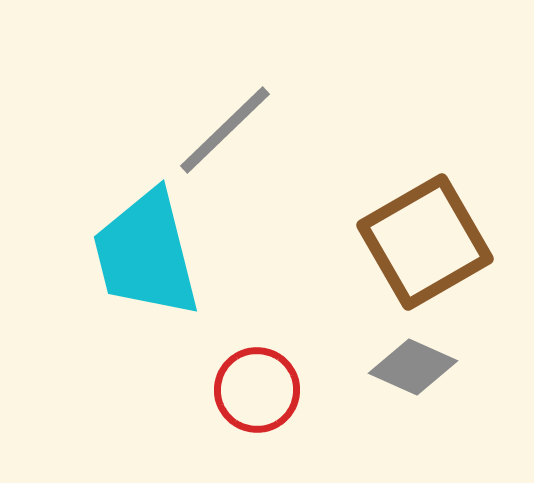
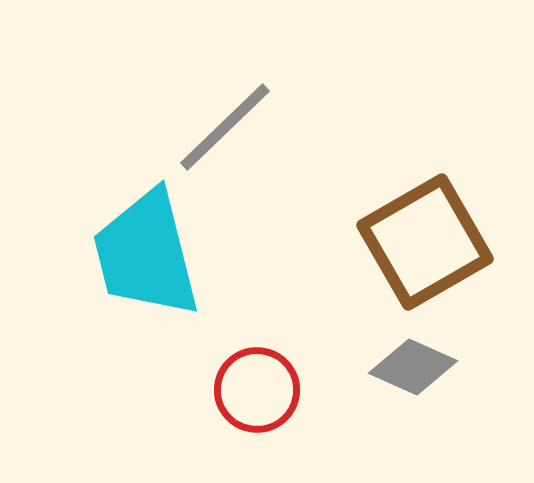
gray line: moved 3 px up
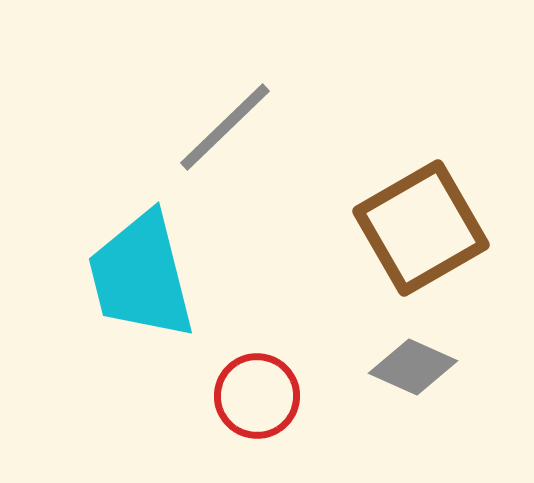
brown square: moved 4 px left, 14 px up
cyan trapezoid: moved 5 px left, 22 px down
red circle: moved 6 px down
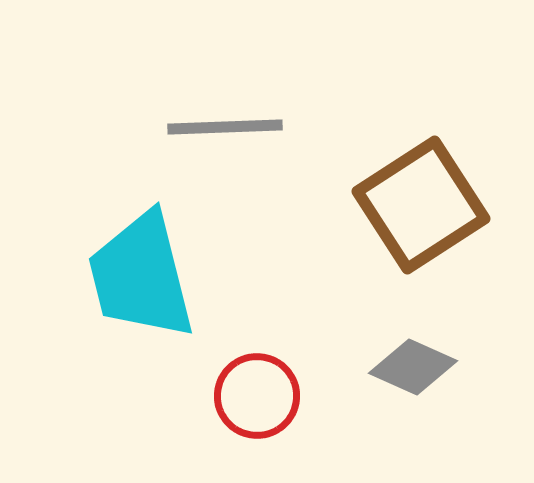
gray line: rotated 42 degrees clockwise
brown square: moved 23 px up; rotated 3 degrees counterclockwise
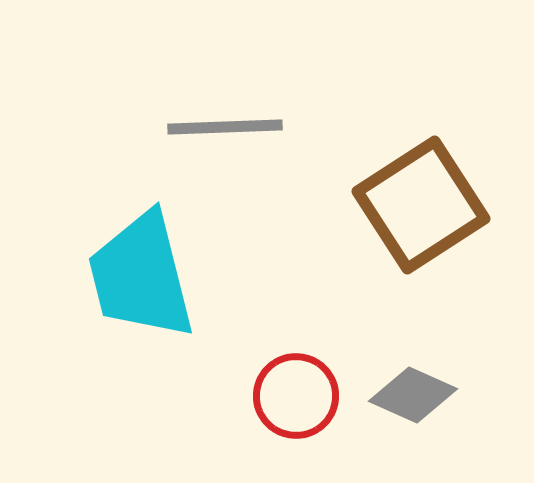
gray diamond: moved 28 px down
red circle: moved 39 px right
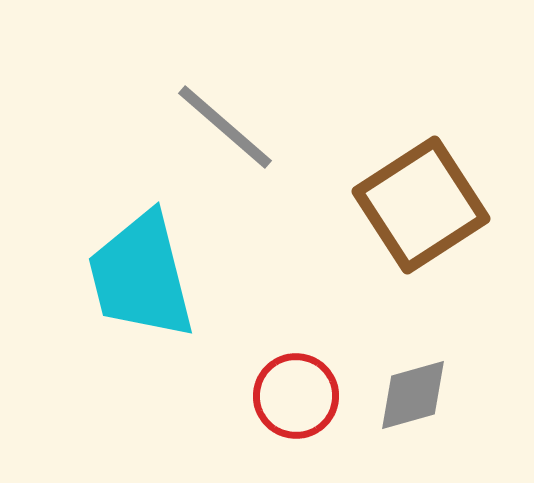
gray line: rotated 43 degrees clockwise
gray diamond: rotated 40 degrees counterclockwise
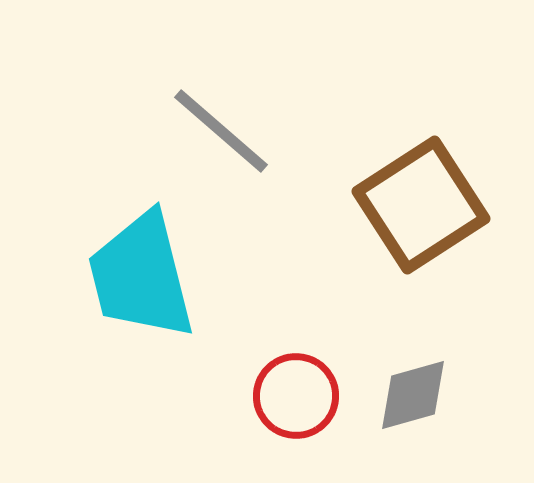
gray line: moved 4 px left, 4 px down
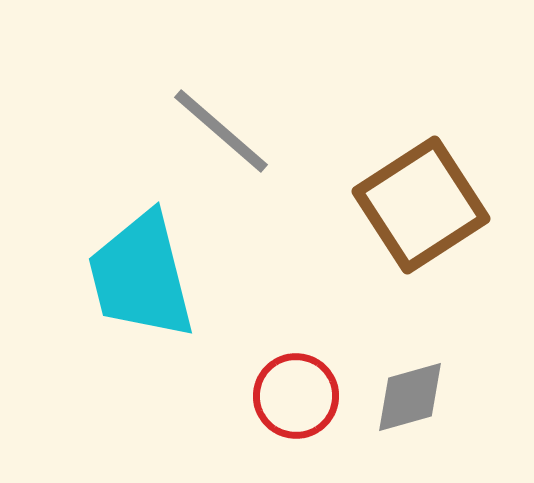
gray diamond: moved 3 px left, 2 px down
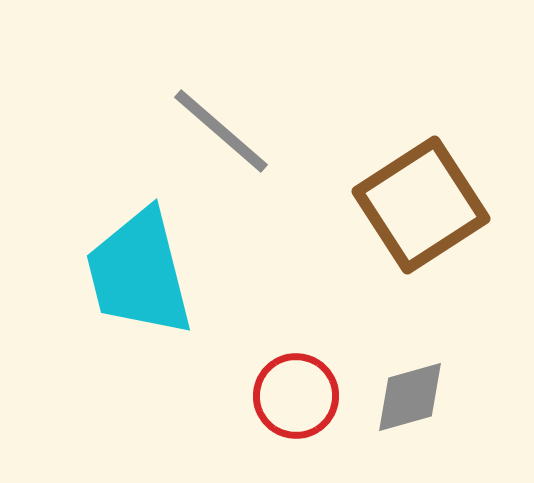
cyan trapezoid: moved 2 px left, 3 px up
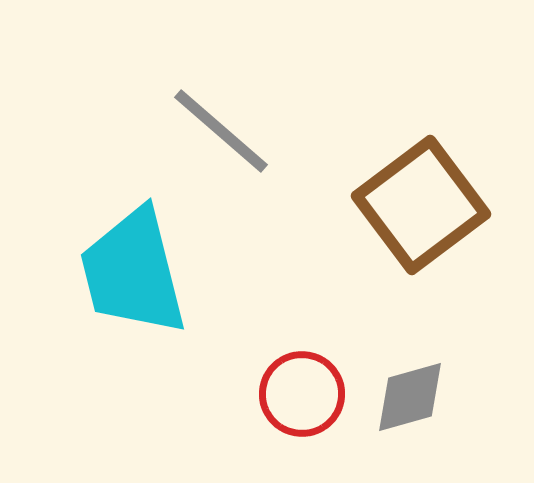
brown square: rotated 4 degrees counterclockwise
cyan trapezoid: moved 6 px left, 1 px up
red circle: moved 6 px right, 2 px up
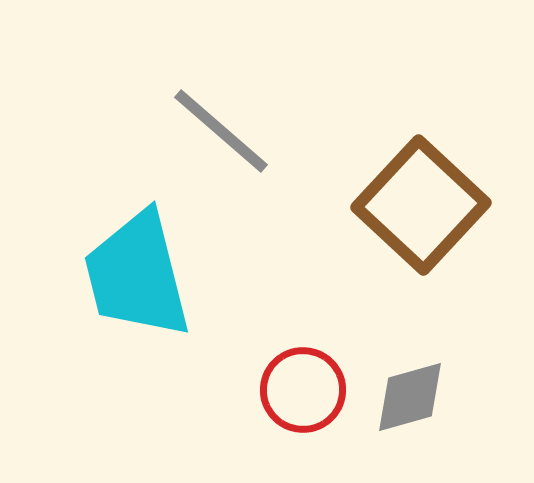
brown square: rotated 10 degrees counterclockwise
cyan trapezoid: moved 4 px right, 3 px down
red circle: moved 1 px right, 4 px up
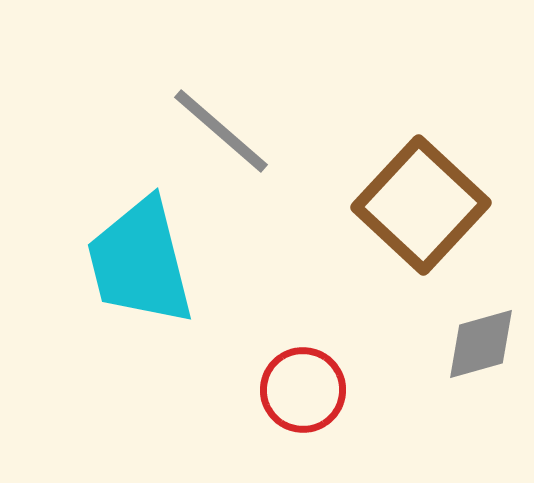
cyan trapezoid: moved 3 px right, 13 px up
gray diamond: moved 71 px right, 53 px up
